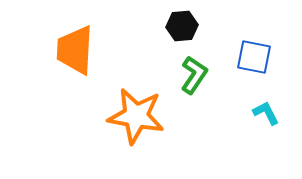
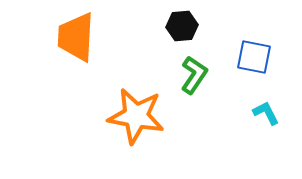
orange trapezoid: moved 1 px right, 13 px up
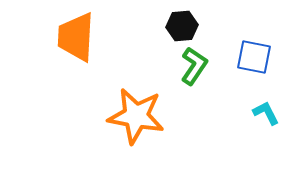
green L-shape: moved 9 px up
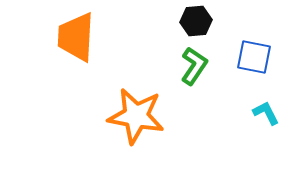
black hexagon: moved 14 px right, 5 px up
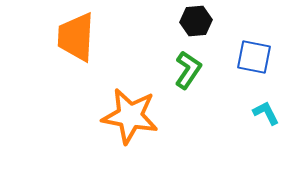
green L-shape: moved 6 px left, 4 px down
orange star: moved 6 px left
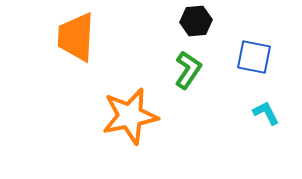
orange star: rotated 22 degrees counterclockwise
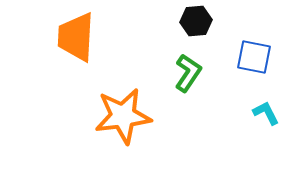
green L-shape: moved 3 px down
orange star: moved 7 px left; rotated 4 degrees clockwise
